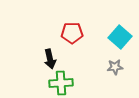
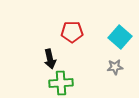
red pentagon: moved 1 px up
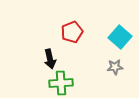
red pentagon: rotated 20 degrees counterclockwise
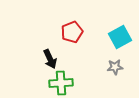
cyan square: rotated 20 degrees clockwise
black arrow: rotated 12 degrees counterclockwise
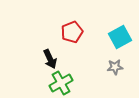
green cross: rotated 25 degrees counterclockwise
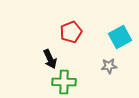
red pentagon: moved 1 px left
gray star: moved 6 px left, 1 px up
green cross: moved 3 px right, 1 px up; rotated 30 degrees clockwise
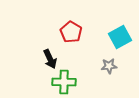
red pentagon: rotated 20 degrees counterclockwise
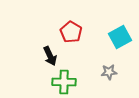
black arrow: moved 3 px up
gray star: moved 6 px down
